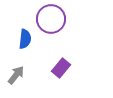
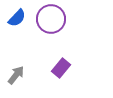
blue semicircle: moved 8 px left, 21 px up; rotated 36 degrees clockwise
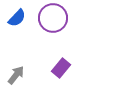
purple circle: moved 2 px right, 1 px up
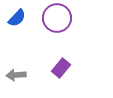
purple circle: moved 4 px right
gray arrow: rotated 132 degrees counterclockwise
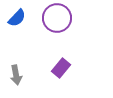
gray arrow: rotated 96 degrees counterclockwise
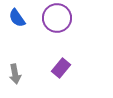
blue semicircle: rotated 102 degrees clockwise
gray arrow: moved 1 px left, 1 px up
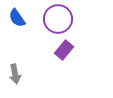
purple circle: moved 1 px right, 1 px down
purple rectangle: moved 3 px right, 18 px up
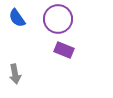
purple rectangle: rotated 72 degrees clockwise
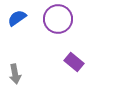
blue semicircle: rotated 90 degrees clockwise
purple rectangle: moved 10 px right, 12 px down; rotated 18 degrees clockwise
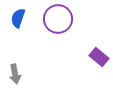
blue semicircle: moved 1 px right; rotated 36 degrees counterclockwise
purple rectangle: moved 25 px right, 5 px up
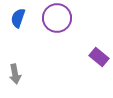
purple circle: moved 1 px left, 1 px up
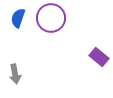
purple circle: moved 6 px left
